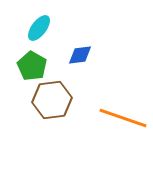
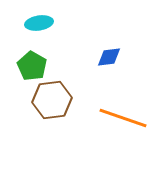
cyan ellipse: moved 5 px up; rotated 44 degrees clockwise
blue diamond: moved 29 px right, 2 px down
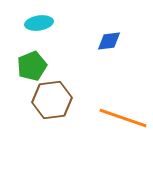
blue diamond: moved 16 px up
green pentagon: rotated 20 degrees clockwise
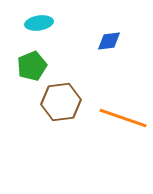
brown hexagon: moved 9 px right, 2 px down
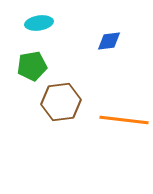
green pentagon: rotated 12 degrees clockwise
orange line: moved 1 px right, 2 px down; rotated 12 degrees counterclockwise
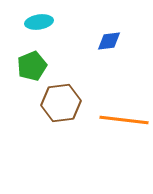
cyan ellipse: moved 1 px up
green pentagon: rotated 12 degrees counterclockwise
brown hexagon: moved 1 px down
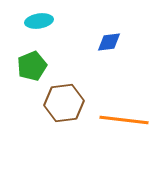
cyan ellipse: moved 1 px up
blue diamond: moved 1 px down
brown hexagon: moved 3 px right
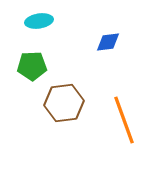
blue diamond: moved 1 px left
green pentagon: rotated 20 degrees clockwise
orange line: rotated 63 degrees clockwise
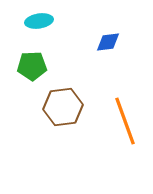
brown hexagon: moved 1 px left, 4 px down
orange line: moved 1 px right, 1 px down
